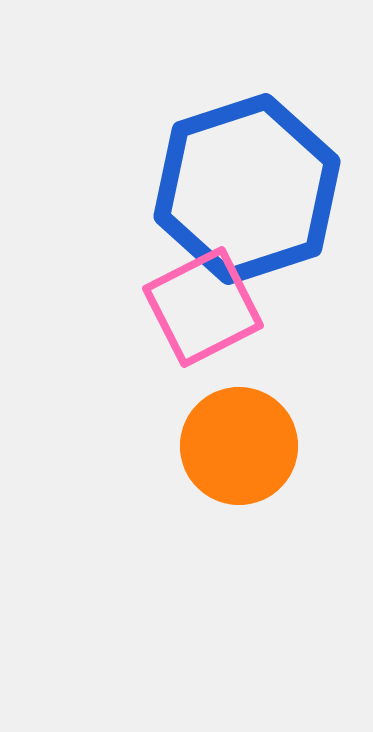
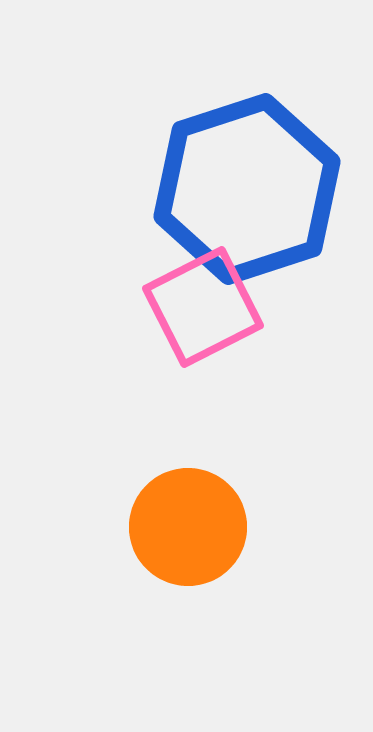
orange circle: moved 51 px left, 81 px down
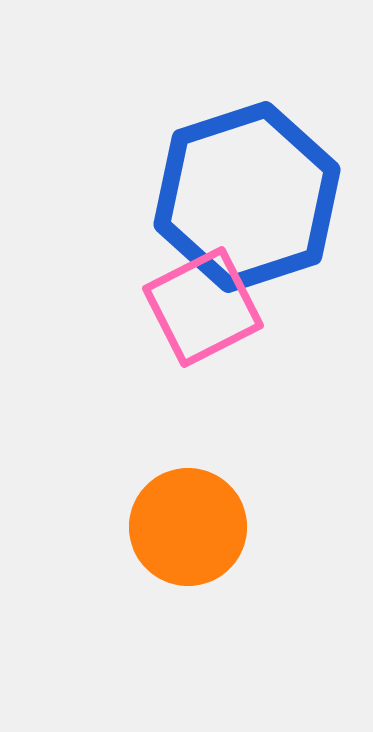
blue hexagon: moved 8 px down
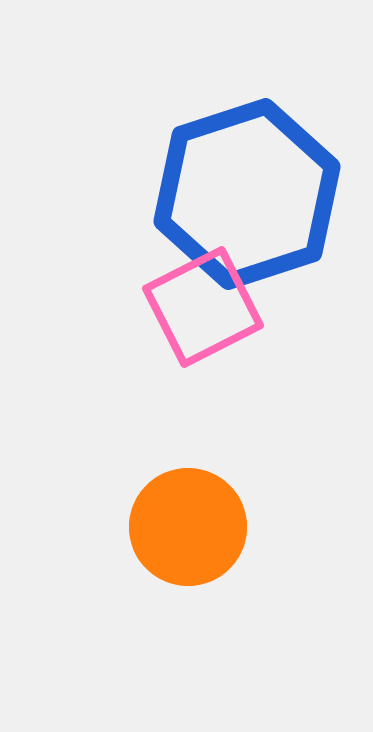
blue hexagon: moved 3 px up
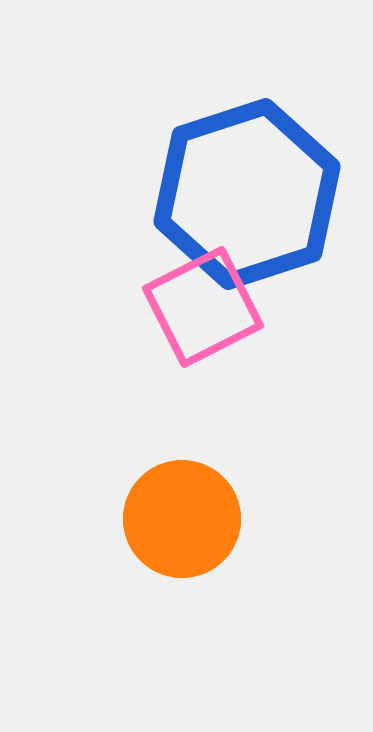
orange circle: moved 6 px left, 8 px up
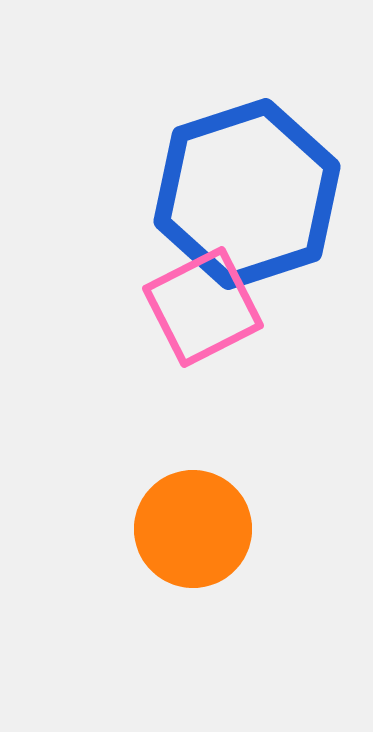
orange circle: moved 11 px right, 10 px down
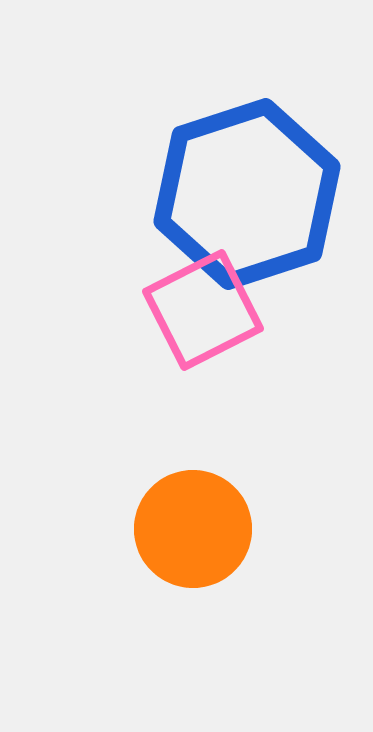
pink square: moved 3 px down
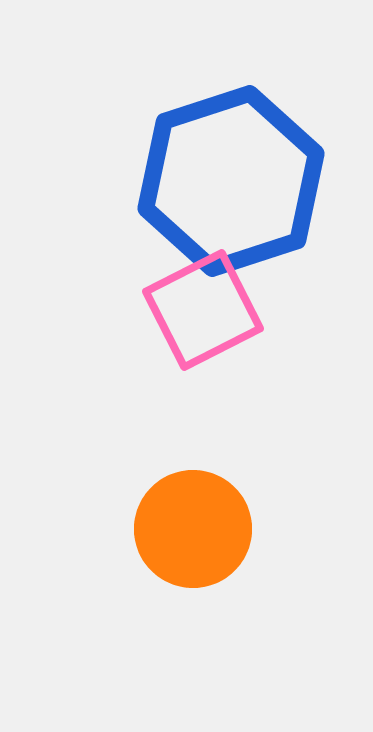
blue hexagon: moved 16 px left, 13 px up
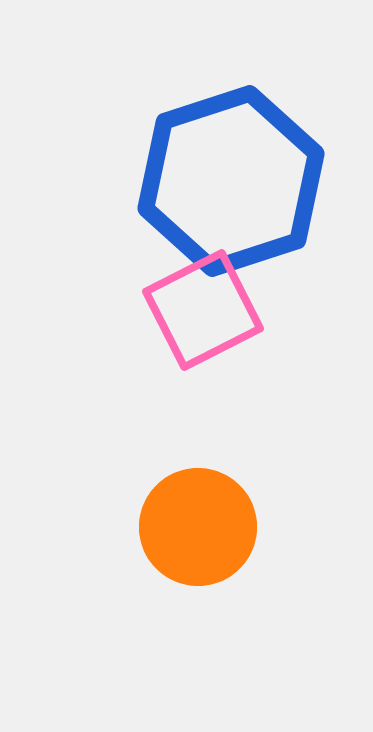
orange circle: moved 5 px right, 2 px up
